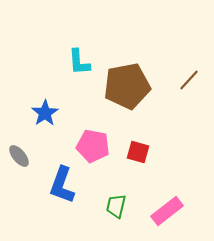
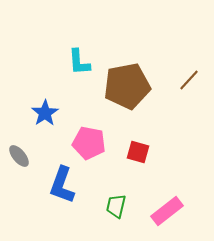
pink pentagon: moved 4 px left, 3 px up
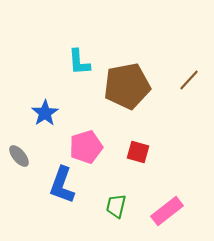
pink pentagon: moved 3 px left, 4 px down; rotated 28 degrees counterclockwise
